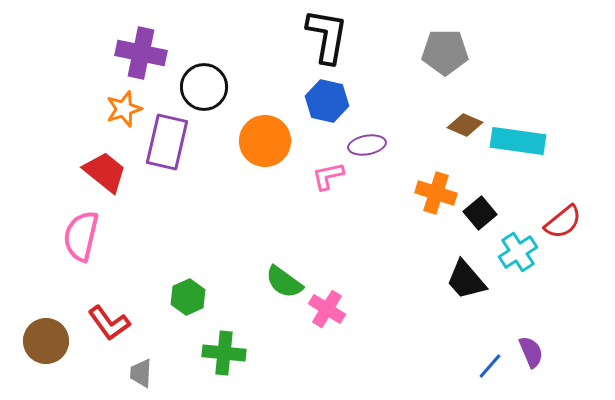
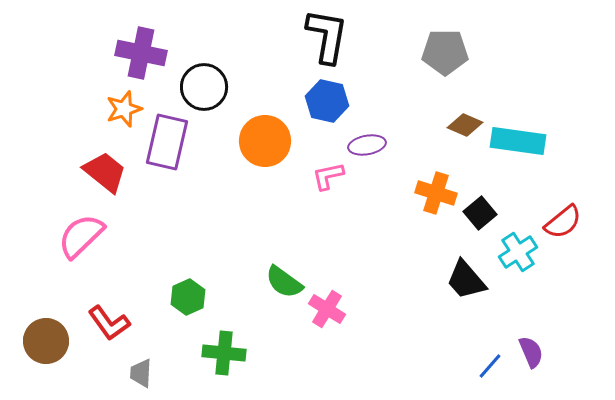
pink semicircle: rotated 33 degrees clockwise
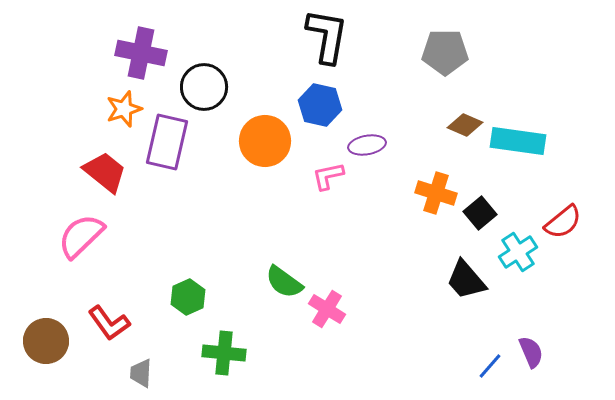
blue hexagon: moved 7 px left, 4 px down
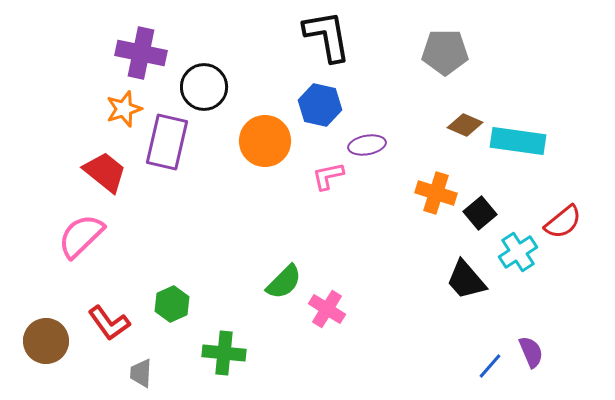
black L-shape: rotated 20 degrees counterclockwise
green semicircle: rotated 81 degrees counterclockwise
green hexagon: moved 16 px left, 7 px down
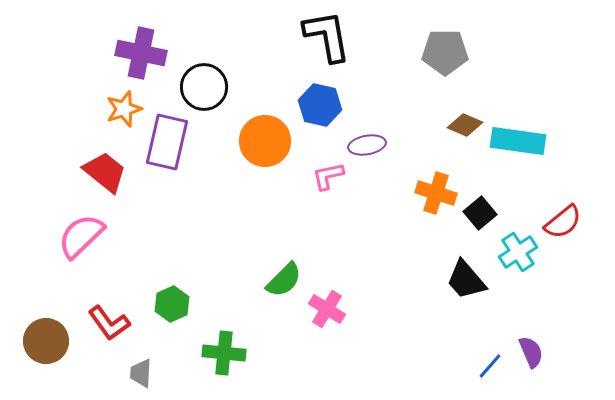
green semicircle: moved 2 px up
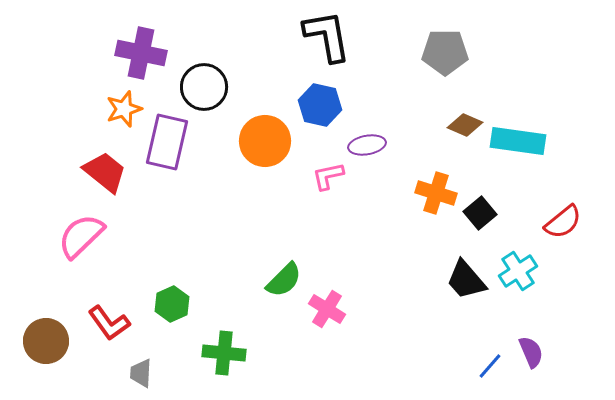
cyan cross: moved 19 px down
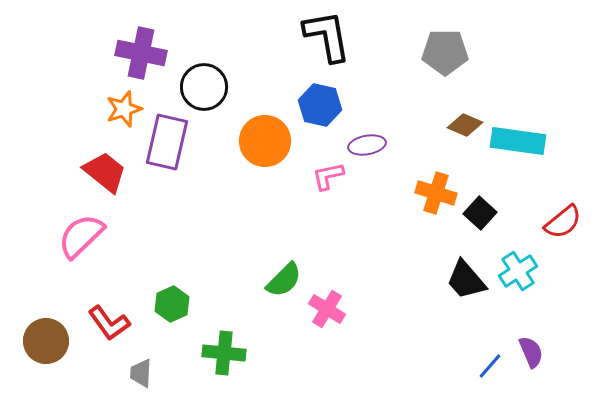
black square: rotated 8 degrees counterclockwise
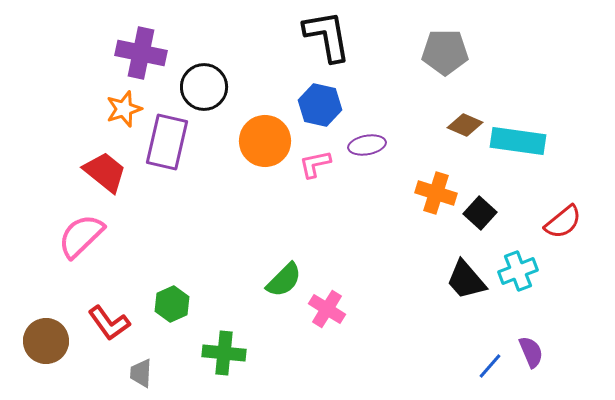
pink L-shape: moved 13 px left, 12 px up
cyan cross: rotated 12 degrees clockwise
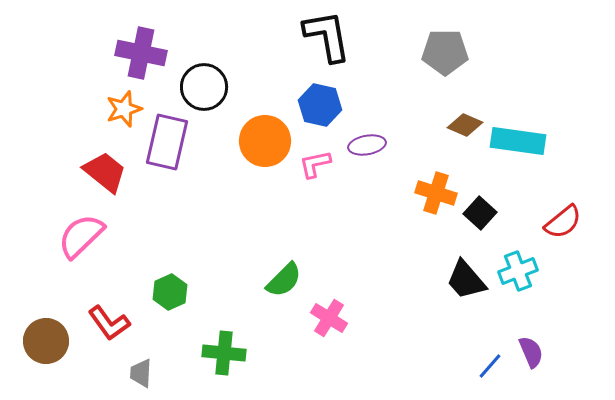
green hexagon: moved 2 px left, 12 px up
pink cross: moved 2 px right, 9 px down
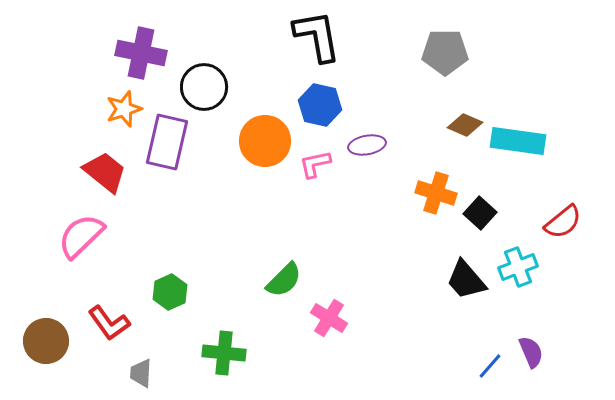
black L-shape: moved 10 px left
cyan cross: moved 4 px up
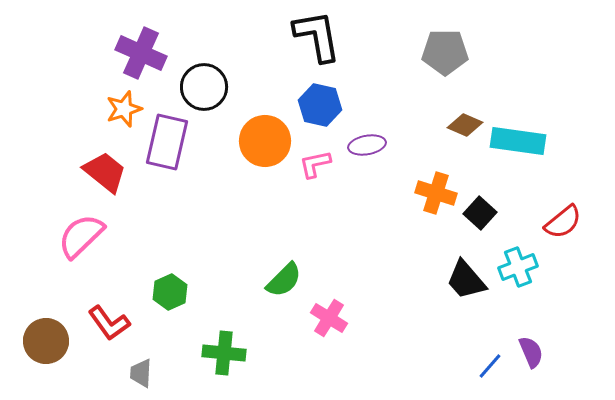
purple cross: rotated 12 degrees clockwise
